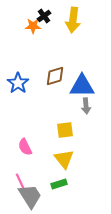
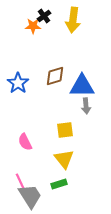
pink semicircle: moved 5 px up
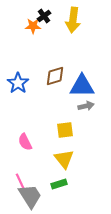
gray arrow: rotated 98 degrees counterclockwise
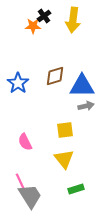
green rectangle: moved 17 px right, 5 px down
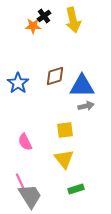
yellow arrow: rotated 20 degrees counterclockwise
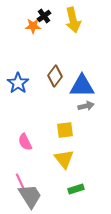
brown diamond: rotated 35 degrees counterclockwise
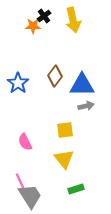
blue triangle: moved 1 px up
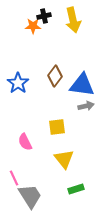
black cross: rotated 24 degrees clockwise
blue triangle: rotated 8 degrees clockwise
yellow square: moved 8 px left, 3 px up
pink line: moved 6 px left, 3 px up
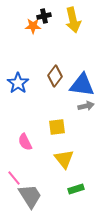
pink line: rotated 14 degrees counterclockwise
